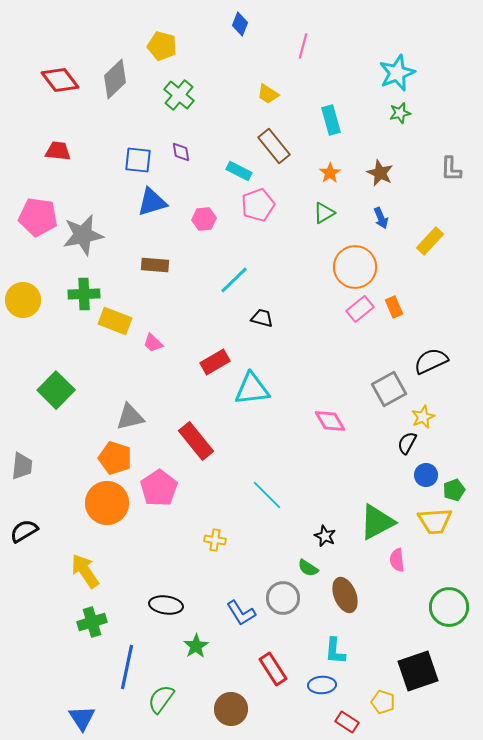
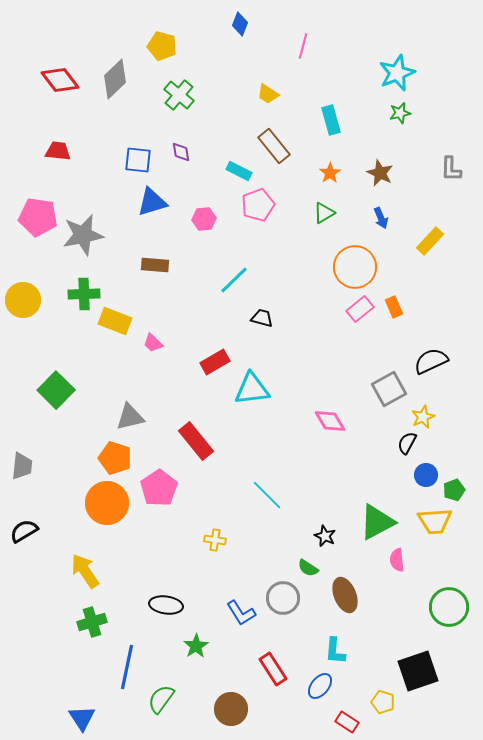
blue ellipse at (322, 685): moved 2 px left, 1 px down; rotated 48 degrees counterclockwise
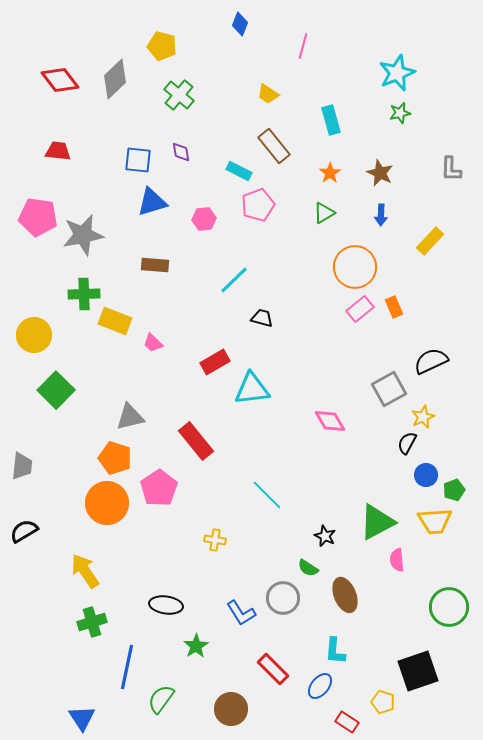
blue arrow at (381, 218): moved 3 px up; rotated 25 degrees clockwise
yellow circle at (23, 300): moved 11 px right, 35 px down
red rectangle at (273, 669): rotated 12 degrees counterclockwise
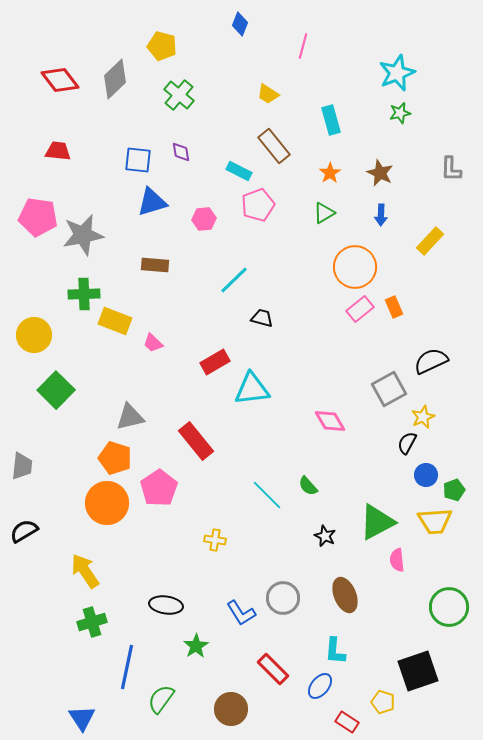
green semicircle at (308, 568): moved 82 px up; rotated 15 degrees clockwise
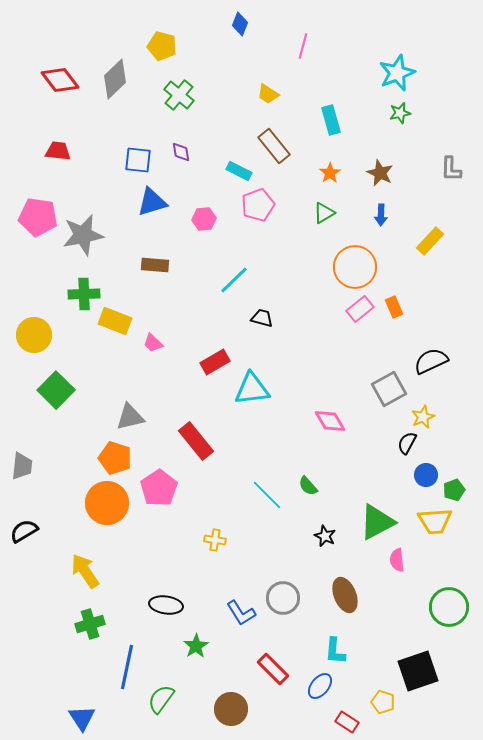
green cross at (92, 622): moved 2 px left, 2 px down
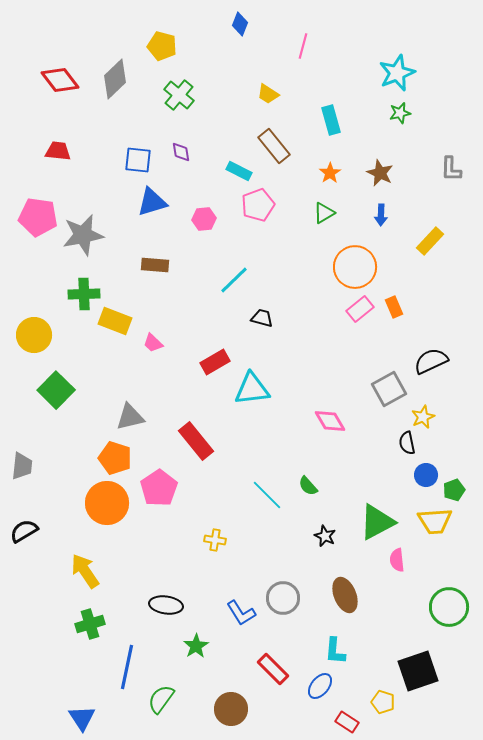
black semicircle at (407, 443): rotated 40 degrees counterclockwise
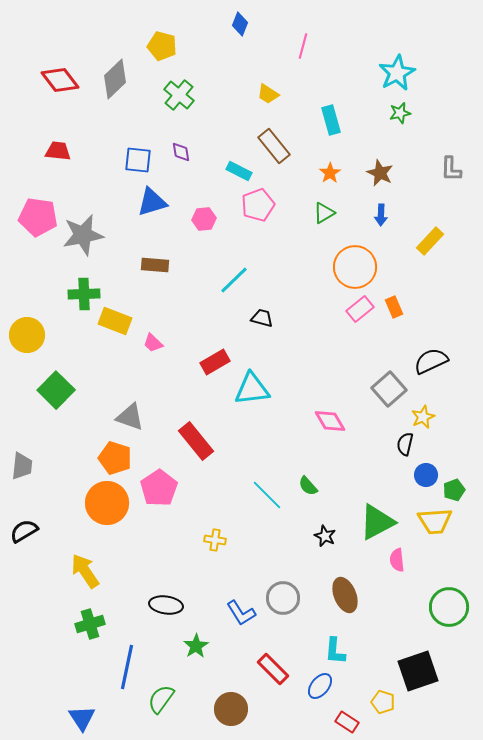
cyan star at (397, 73): rotated 6 degrees counterclockwise
yellow circle at (34, 335): moved 7 px left
gray square at (389, 389): rotated 12 degrees counterclockwise
gray triangle at (130, 417): rotated 32 degrees clockwise
black semicircle at (407, 443): moved 2 px left, 1 px down; rotated 25 degrees clockwise
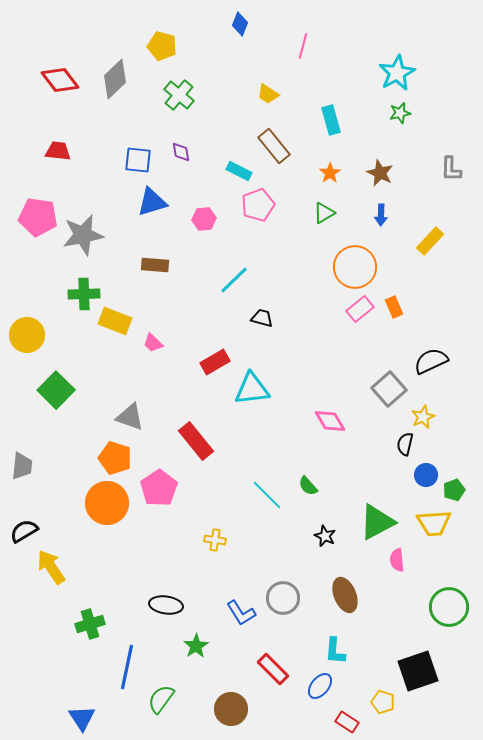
yellow trapezoid at (435, 521): moved 1 px left, 2 px down
yellow arrow at (85, 571): moved 34 px left, 4 px up
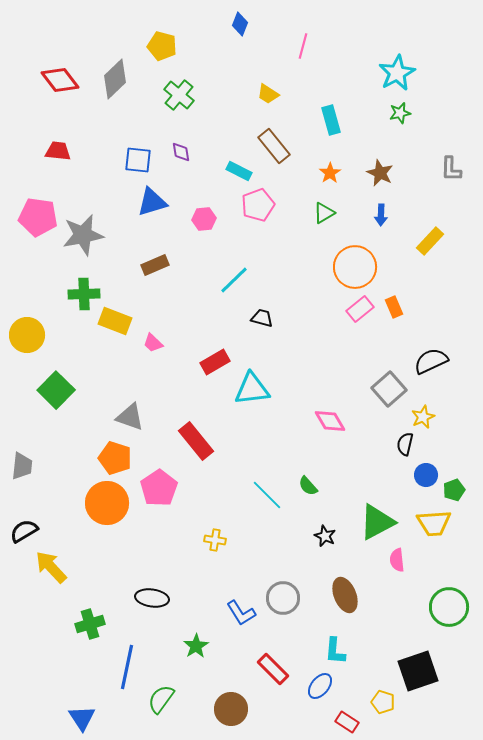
brown rectangle at (155, 265): rotated 28 degrees counterclockwise
yellow arrow at (51, 567): rotated 9 degrees counterclockwise
black ellipse at (166, 605): moved 14 px left, 7 px up
